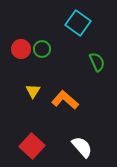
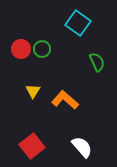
red square: rotated 10 degrees clockwise
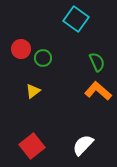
cyan square: moved 2 px left, 4 px up
green circle: moved 1 px right, 9 px down
yellow triangle: rotated 21 degrees clockwise
orange L-shape: moved 33 px right, 9 px up
white semicircle: moved 1 px right, 2 px up; rotated 95 degrees counterclockwise
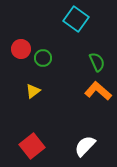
white semicircle: moved 2 px right, 1 px down
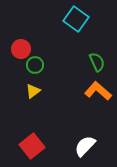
green circle: moved 8 px left, 7 px down
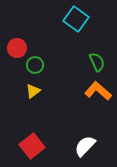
red circle: moved 4 px left, 1 px up
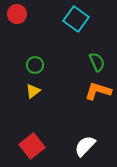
red circle: moved 34 px up
orange L-shape: rotated 24 degrees counterclockwise
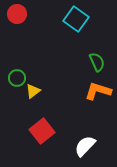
green circle: moved 18 px left, 13 px down
red square: moved 10 px right, 15 px up
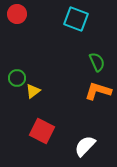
cyan square: rotated 15 degrees counterclockwise
red square: rotated 25 degrees counterclockwise
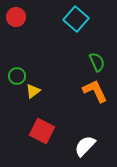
red circle: moved 1 px left, 3 px down
cyan square: rotated 20 degrees clockwise
green circle: moved 2 px up
orange L-shape: moved 3 px left; rotated 48 degrees clockwise
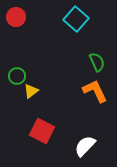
yellow triangle: moved 2 px left
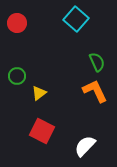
red circle: moved 1 px right, 6 px down
yellow triangle: moved 8 px right, 2 px down
